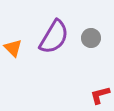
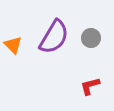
orange triangle: moved 3 px up
red L-shape: moved 10 px left, 9 px up
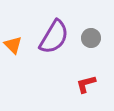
red L-shape: moved 4 px left, 2 px up
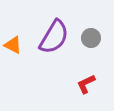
orange triangle: rotated 18 degrees counterclockwise
red L-shape: rotated 10 degrees counterclockwise
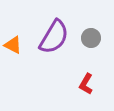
red L-shape: rotated 35 degrees counterclockwise
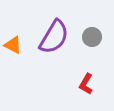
gray circle: moved 1 px right, 1 px up
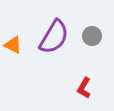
gray circle: moved 1 px up
red L-shape: moved 2 px left, 4 px down
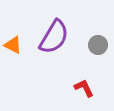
gray circle: moved 6 px right, 9 px down
red L-shape: rotated 125 degrees clockwise
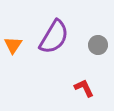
orange triangle: rotated 36 degrees clockwise
